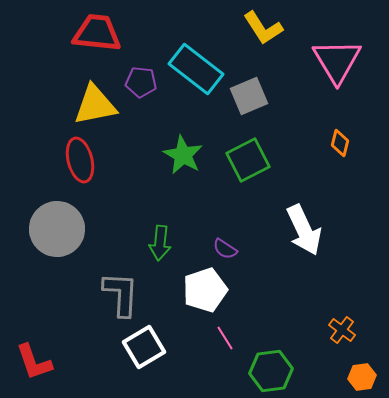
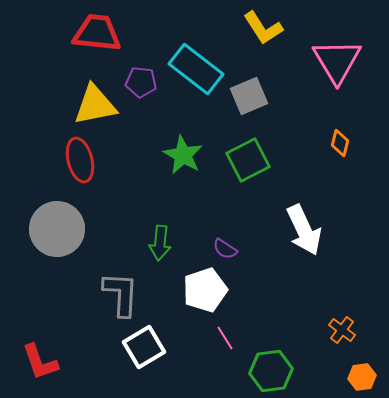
red L-shape: moved 6 px right
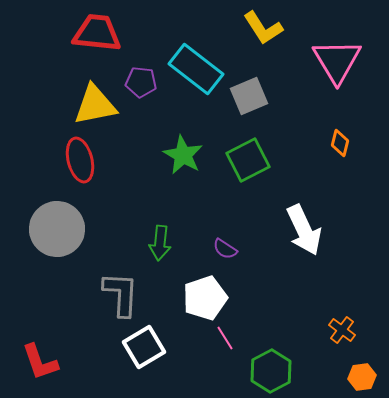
white pentagon: moved 8 px down
green hexagon: rotated 21 degrees counterclockwise
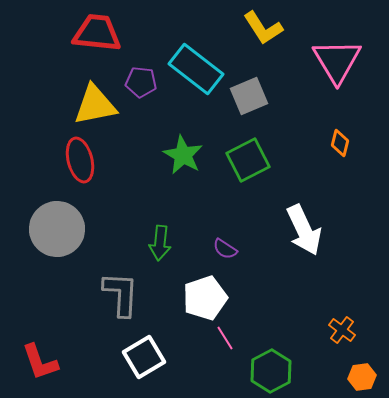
white square: moved 10 px down
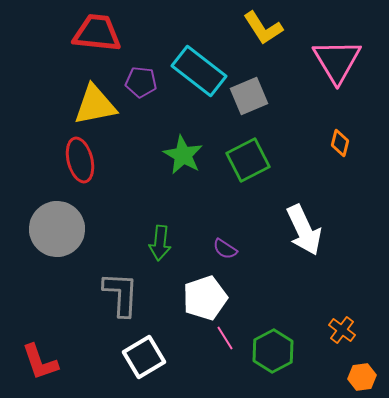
cyan rectangle: moved 3 px right, 2 px down
green hexagon: moved 2 px right, 20 px up
